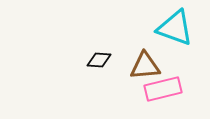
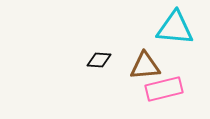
cyan triangle: rotated 15 degrees counterclockwise
pink rectangle: moved 1 px right
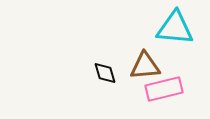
black diamond: moved 6 px right, 13 px down; rotated 70 degrees clockwise
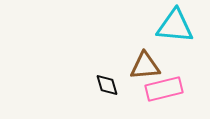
cyan triangle: moved 2 px up
black diamond: moved 2 px right, 12 px down
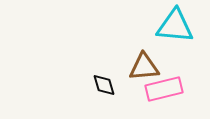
brown triangle: moved 1 px left, 1 px down
black diamond: moved 3 px left
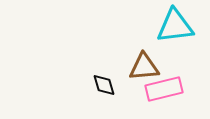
cyan triangle: rotated 12 degrees counterclockwise
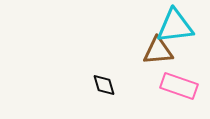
brown triangle: moved 14 px right, 16 px up
pink rectangle: moved 15 px right, 3 px up; rotated 33 degrees clockwise
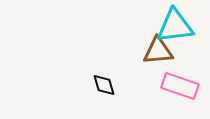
pink rectangle: moved 1 px right
